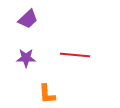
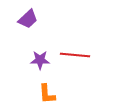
purple star: moved 14 px right, 2 px down
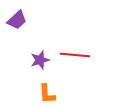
purple trapezoid: moved 11 px left, 1 px down
purple star: rotated 18 degrees counterclockwise
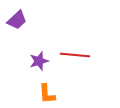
purple star: moved 1 px left, 1 px down
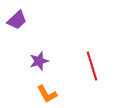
red line: moved 17 px right, 11 px down; rotated 68 degrees clockwise
orange L-shape: rotated 25 degrees counterclockwise
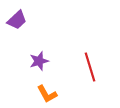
red line: moved 2 px left, 1 px down
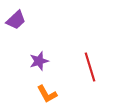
purple trapezoid: moved 1 px left
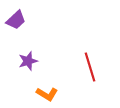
purple star: moved 11 px left
orange L-shape: rotated 30 degrees counterclockwise
